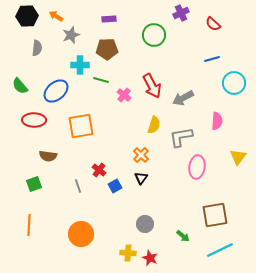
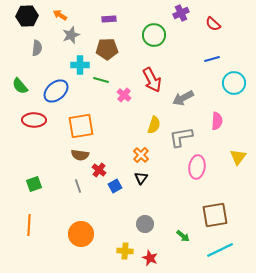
orange arrow: moved 4 px right, 1 px up
red arrow: moved 6 px up
brown semicircle: moved 32 px right, 1 px up
yellow cross: moved 3 px left, 2 px up
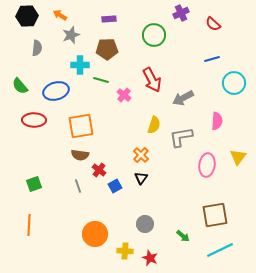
blue ellipse: rotated 25 degrees clockwise
pink ellipse: moved 10 px right, 2 px up
orange circle: moved 14 px right
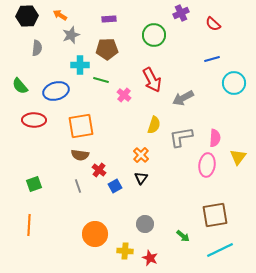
pink semicircle: moved 2 px left, 17 px down
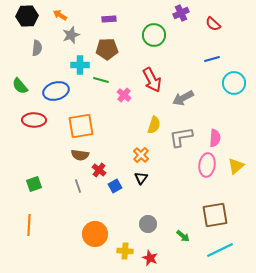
yellow triangle: moved 2 px left, 9 px down; rotated 12 degrees clockwise
gray circle: moved 3 px right
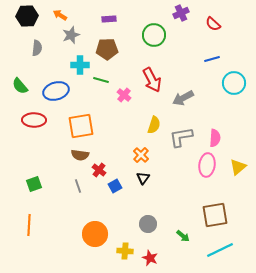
yellow triangle: moved 2 px right, 1 px down
black triangle: moved 2 px right
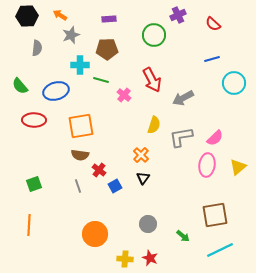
purple cross: moved 3 px left, 2 px down
pink semicircle: rotated 42 degrees clockwise
yellow cross: moved 8 px down
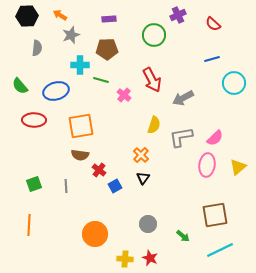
gray line: moved 12 px left; rotated 16 degrees clockwise
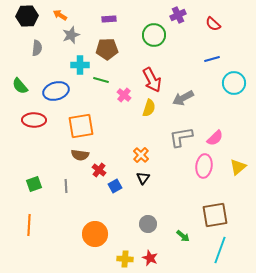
yellow semicircle: moved 5 px left, 17 px up
pink ellipse: moved 3 px left, 1 px down
cyan line: rotated 44 degrees counterclockwise
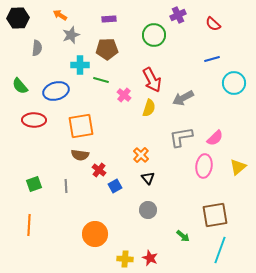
black hexagon: moved 9 px left, 2 px down
black triangle: moved 5 px right; rotated 16 degrees counterclockwise
gray circle: moved 14 px up
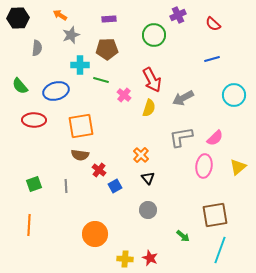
cyan circle: moved 12 px down
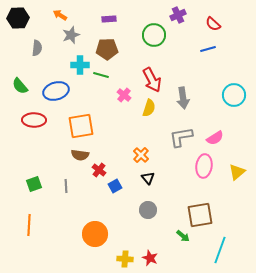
blue line: moved 4 px left, 10 px up
green line: moved 5 px up
gray arrow: rotated 70 degrees counterclockwise
pink semicircle: rotated 12 degrees clockwise
yellow triangle: moved 1 px left, 5 px down
brown square: moved 15 px left
